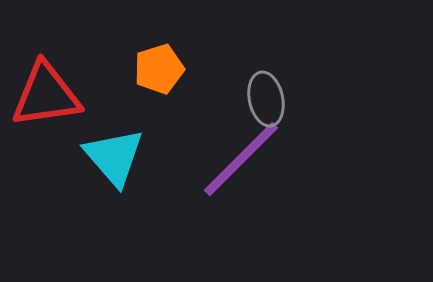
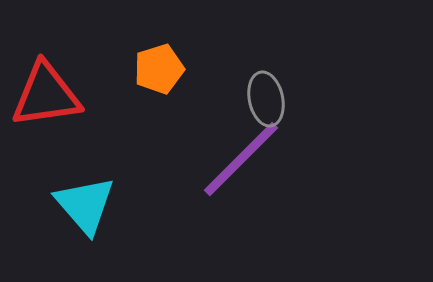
cyan triangle: moved 29 px left, 48 px down
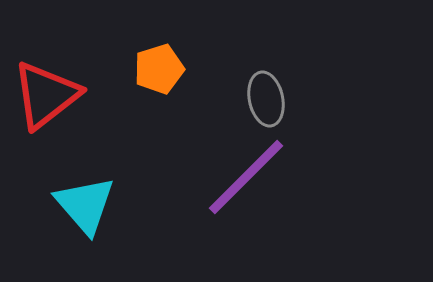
red triangle: rotated 30 degrees counterclockwise
purple line: moved 5 px right, 18 px down
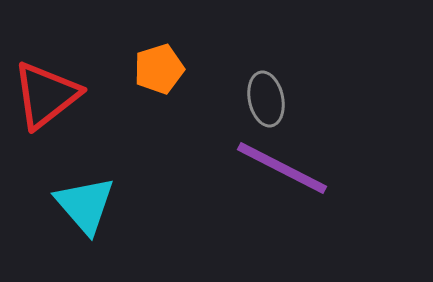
purple line: moved 36 px right, 9 px up; rotated 72 degrees clockwise
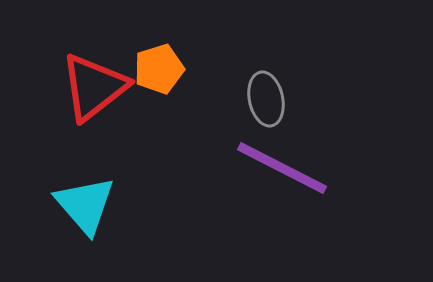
red triangle: moved 48 px right, 8 px up
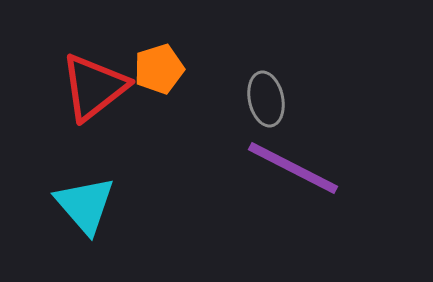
purple line: moved 11 px right
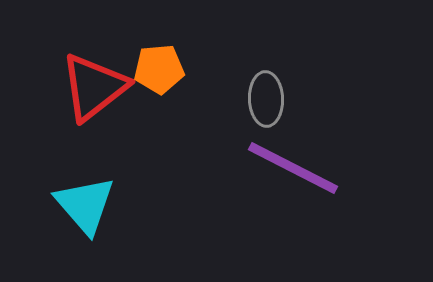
orange pentagon: rotated 12 degrees clockwise
gray ellipse: rotated 10 degrees clockwise
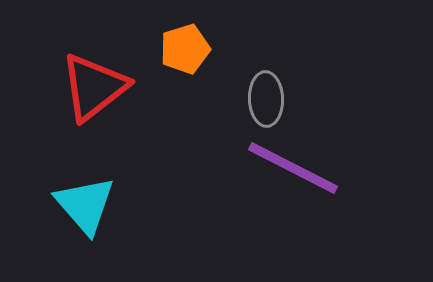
orange pentagon: moved 26 px right, 20 px up; rotated 12 degrees counterclockwise
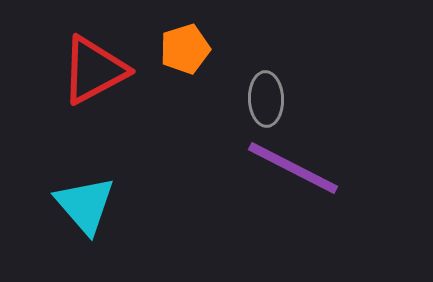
red triangle: moved 17 px up; rotated 10 degrees clockwise
